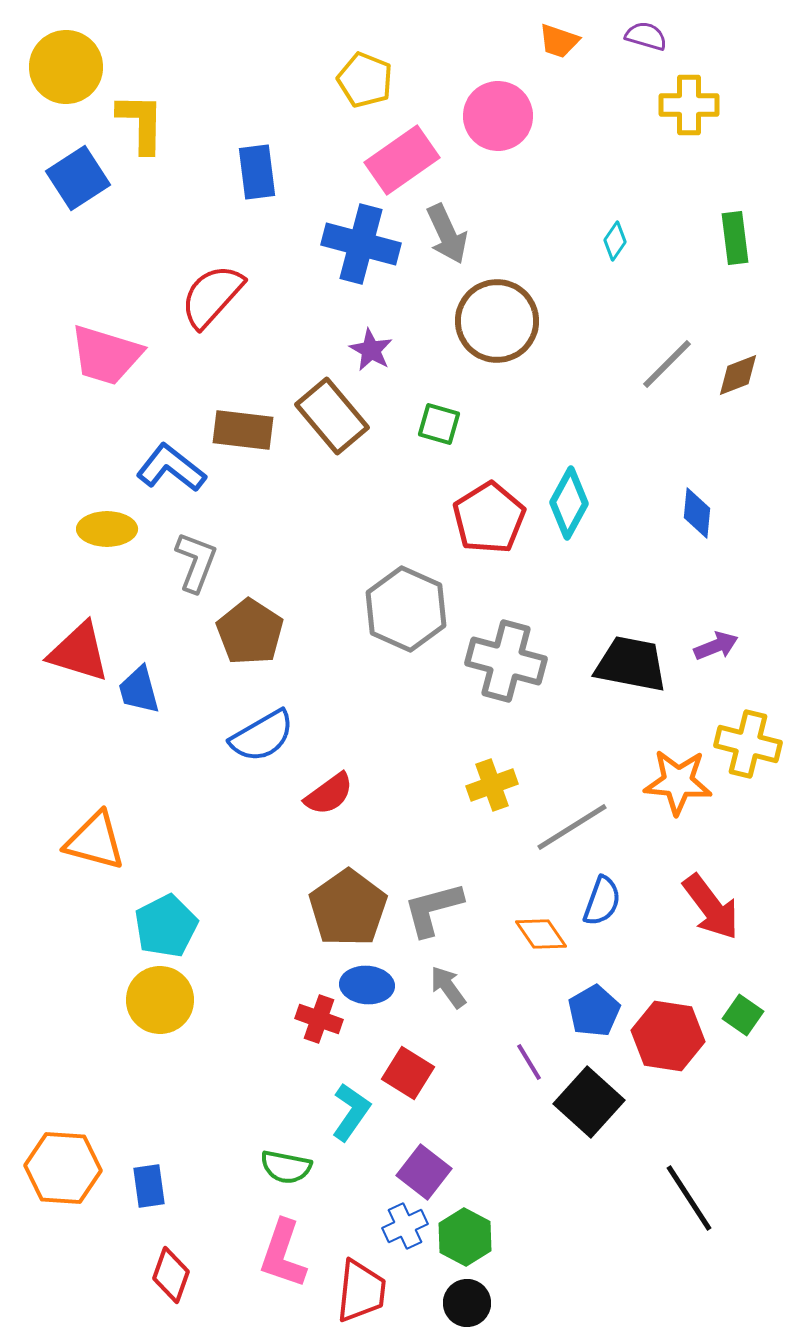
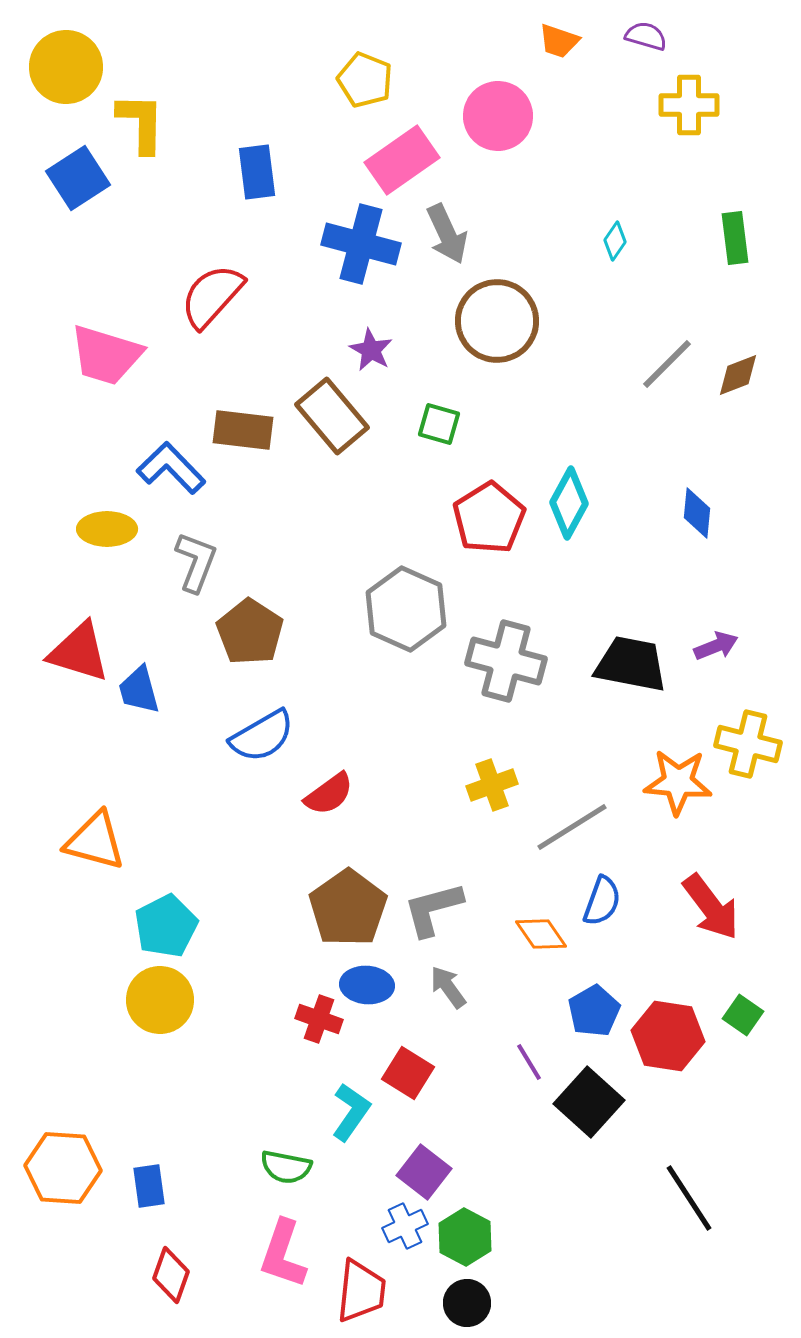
blue L-shape at (171, 468): rotated 8 degrees clockwise
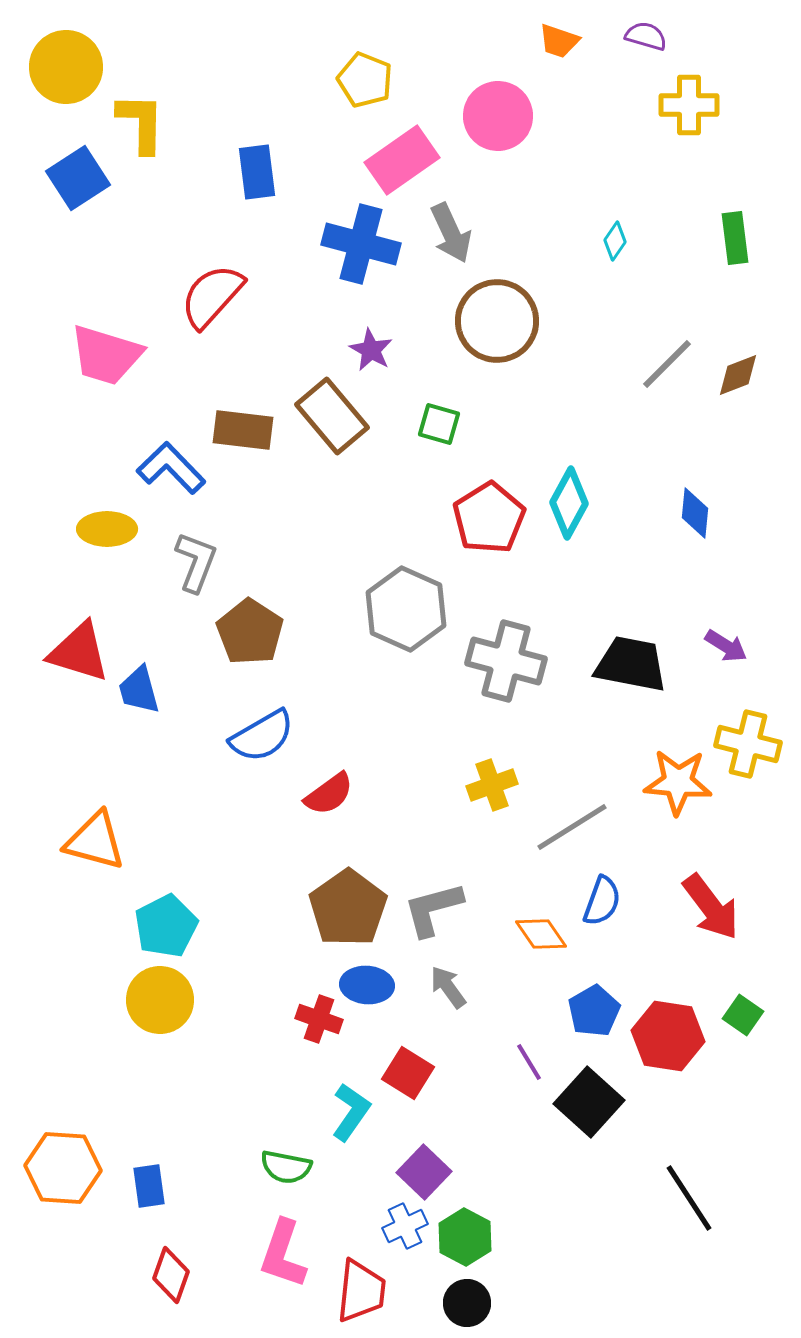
gray arrow at (447, 234): moved 4 px right, 1 px up
blue diamond at (697, 513): moved 2 px left
purple arrow at (716, 646): moved 10 px right; rotated 54 degrees clockwise
purple square at (424, 1172): rotated 6 degrees clockwise
